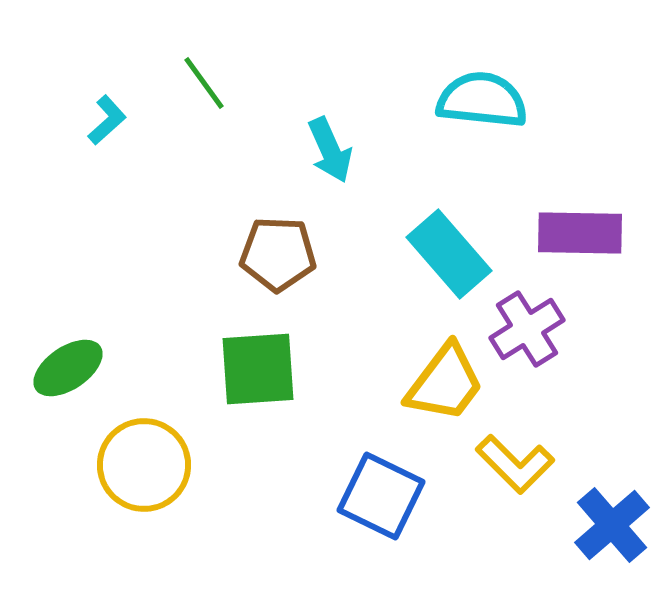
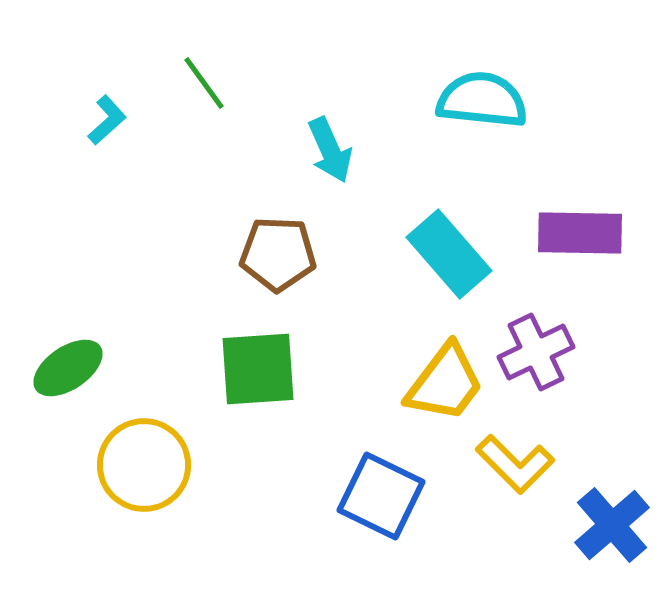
purple cross: moved 9 px right, 23 px down; rotated 6 degrees clockwise
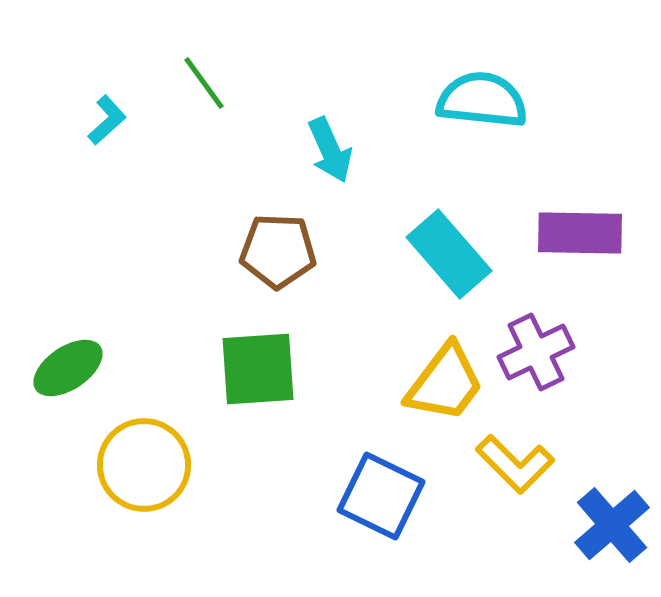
brown pentagon: moved 3 px up
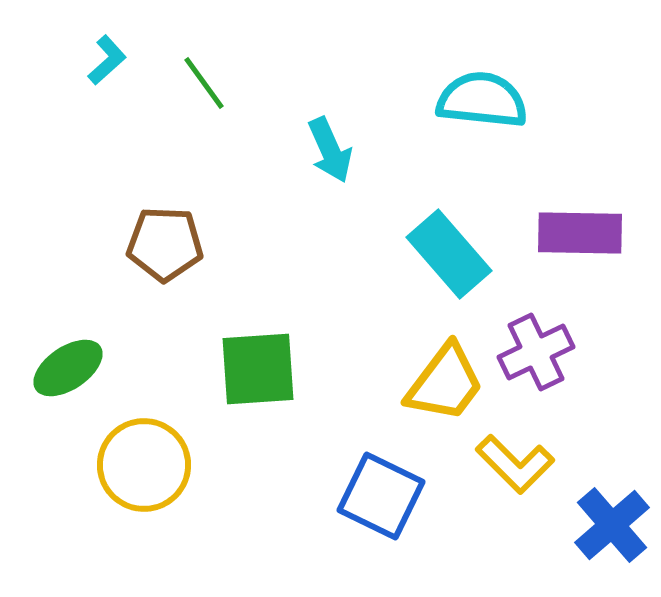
cyan L-shape: moved 60 px up
brown pentagon: moved 113 px left, 7 px up
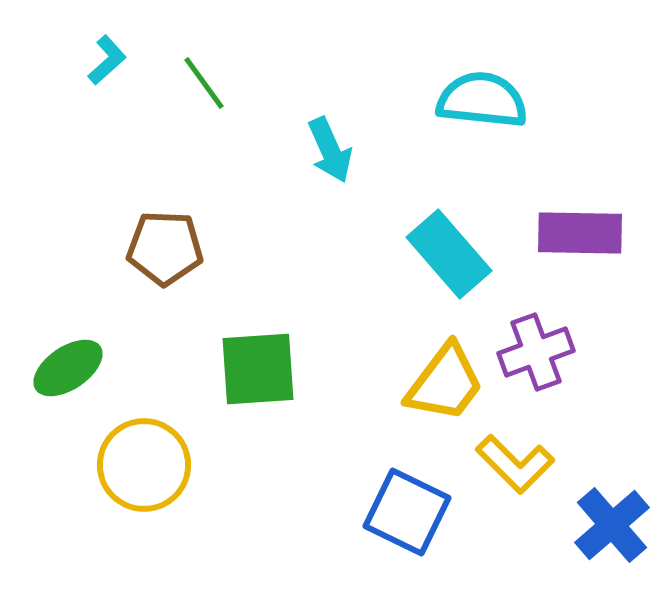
brown pentagon: moved 4 px down
purple cross: rotated 6 degrees clockwise
blue square: moved 26 px right, 16 px down
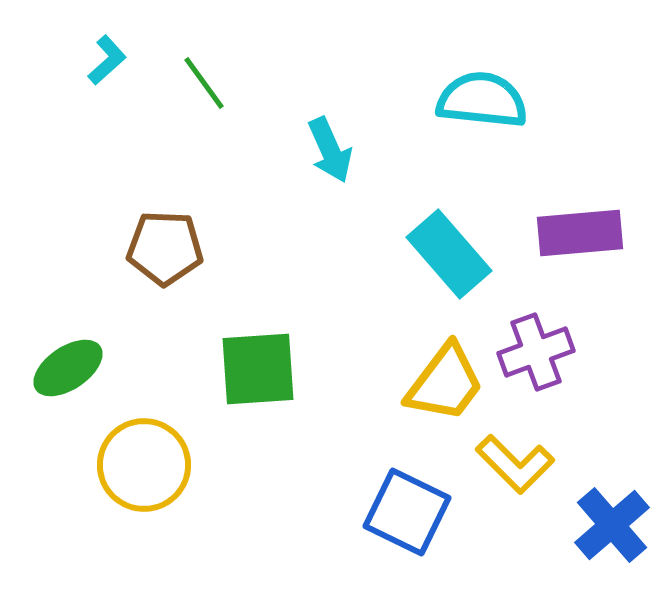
purple rectangle: rotated 6 degrees counterclockwise
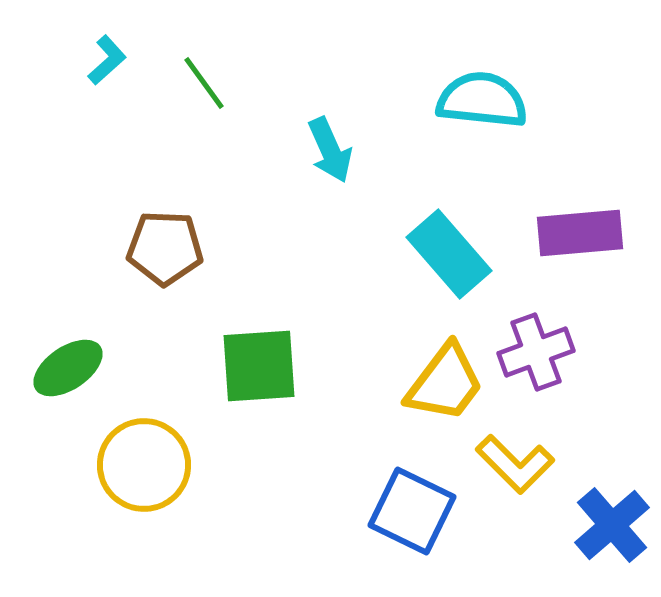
green square: moved 1 px right, 3 px up
blue square: moved 5 px right, 1 px up
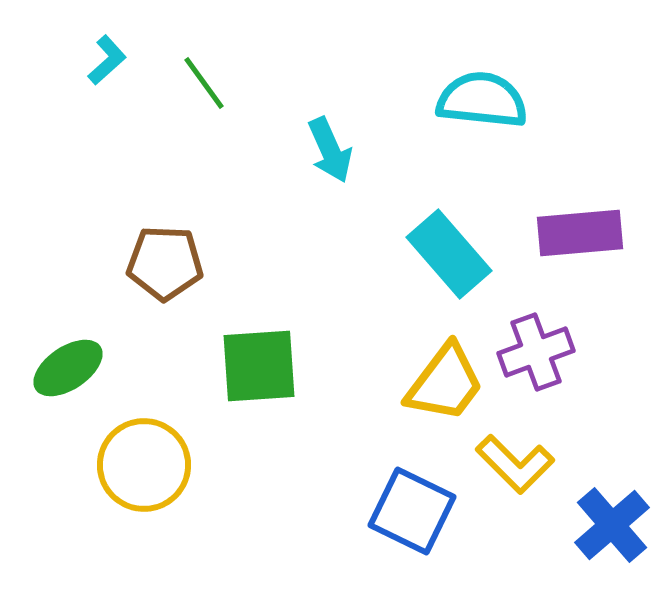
brown pentagon: moved 15 px down
